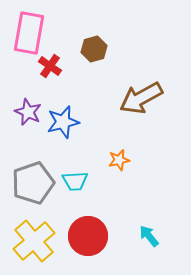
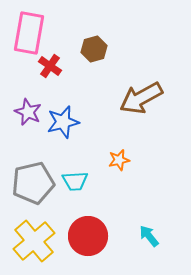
gray pentagon: rotated 6 degrees clockwise
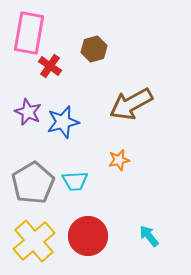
brown arrow: moved 10 px left, 6 px down
gray pentagon: rotated 18 degrees counterclockwise
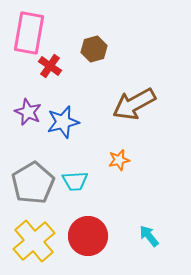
brown arrow: moved 3 px right
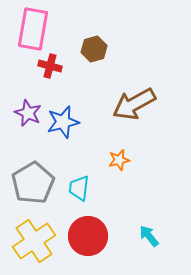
pink rectangle: moved 4 px right, 4 px up
red cross: rotated 20 degrees counterclockwise
purple star: moved 1 px down
cyan trapezoid: moved 4 px right, 7 px down; rotated 100 degrees clockwise
yellow cross: rotated 6 degrees clockwise
